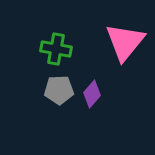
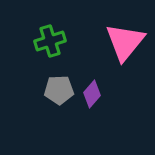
green cross: moved 6 px left, 8 px up; rotated 28 degrees counterclockwise
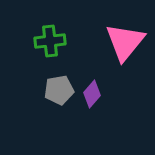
green cross: rotated 12 degrees clockwise
gray pentagon: rotated 8 degrees counterclockwise
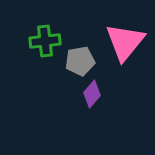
green cross: moved 5 px left
gray pentagon: moved 21 px right, 29 px up
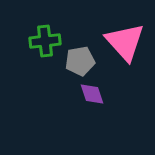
pink triangle: rotated 21 degrees counterclockwise
purple diamond: rotated 60 degrees counterclockwise
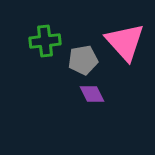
gray pentagon: moved 3 px right, 1 px up
purple diamond: rotated 8 degrees counterclockwise
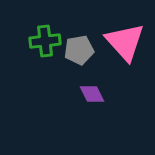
gray pentagon: moved 4 px left, 10 px up
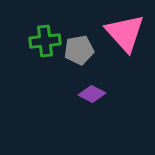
pink triangle: moved 9 px up
purple diamond: rotated 36 degrees counterclockwise
